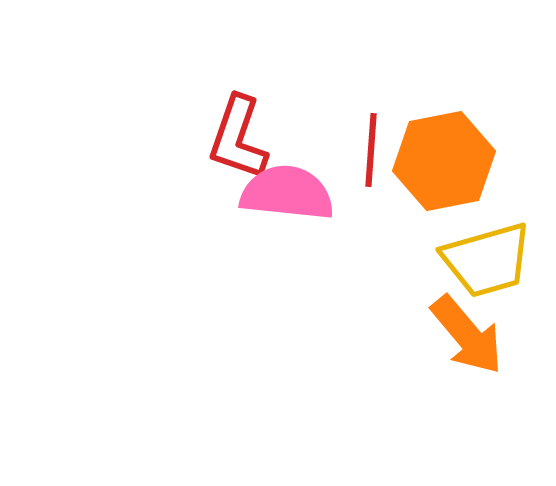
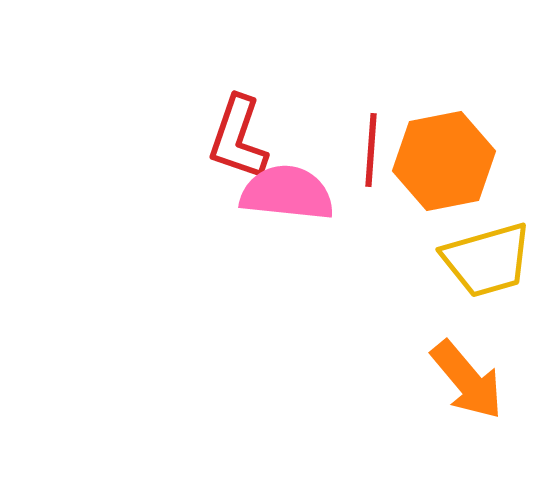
orange arrow: moved 45 px down
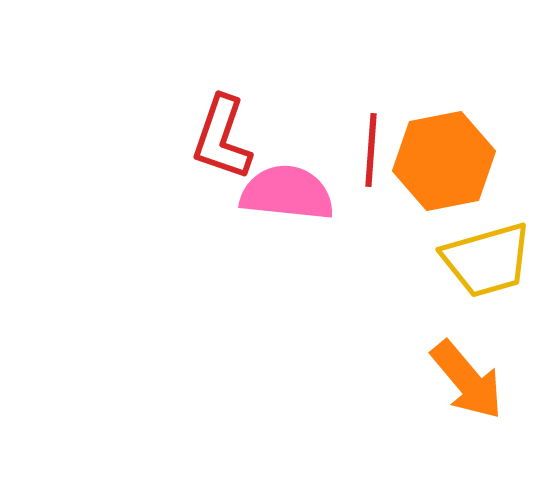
red L-shape: moved 16 px left
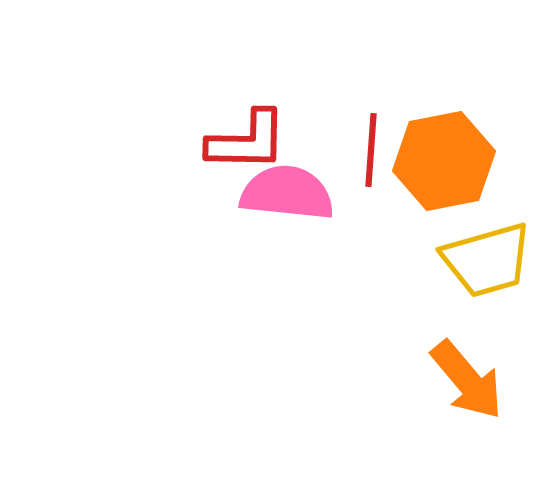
red L-shape: moved 25 px right, 3 px down; rotated 108 degrees counterclockwise
